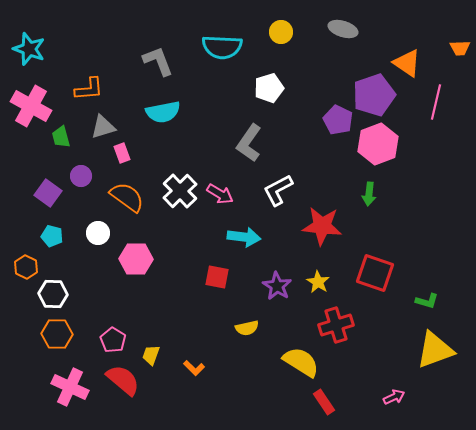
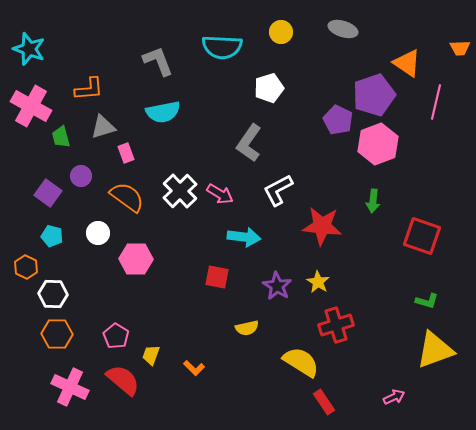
pink rectangle at (122, 153): moved 4 px right
green arrow at (369, 194): moved 4 px right, 7 px down
red square at (375, 273): moved 47 px right, 37 px up
pink pentagon at (113, 340): moved 3 px right, 4 px up
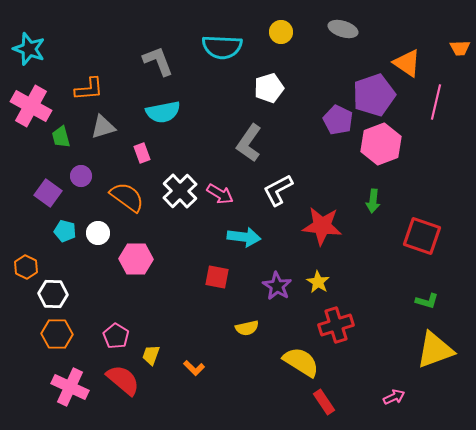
pink hexagon at (378, 144): moved 3 px right
pink rectangle at (126, 153): moved 16 px right
cyan pentagon at (52, 236): moved 13 px right, 5 px up
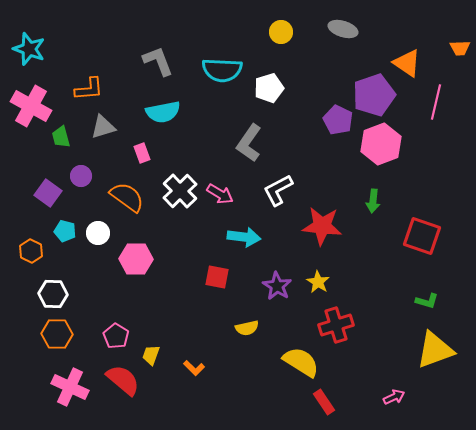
cyan semicircle at (222, 47): moved 23 px down
orange hexagon at (26, 267): moved 5 px right, 16 px up
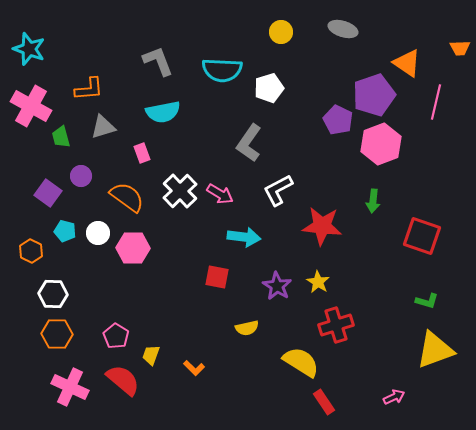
pink hexagon at (136, 259): moved 3 px left, 11 px up
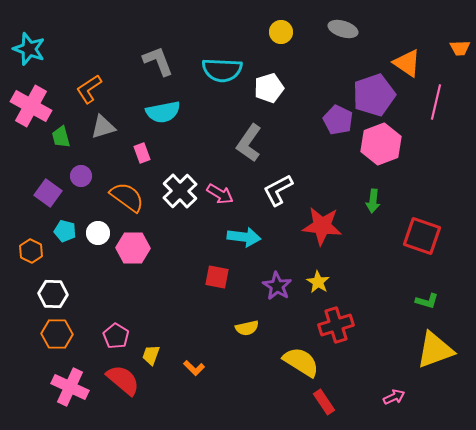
orange L-shape at (89, 89): rotated 152 degrees clockwise
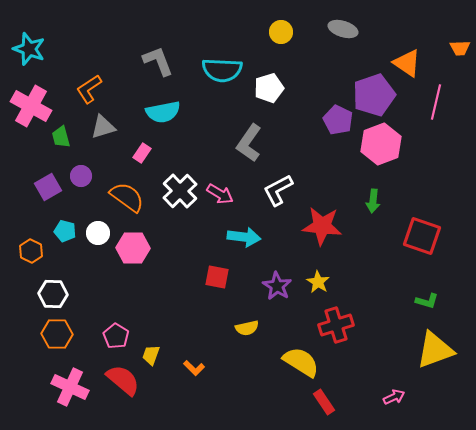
pink rectangle at (142, 153): rotated 54 degrees clockwise
purple square at (48, 193): moved 6 px up; rotated 24 degrees clockwise
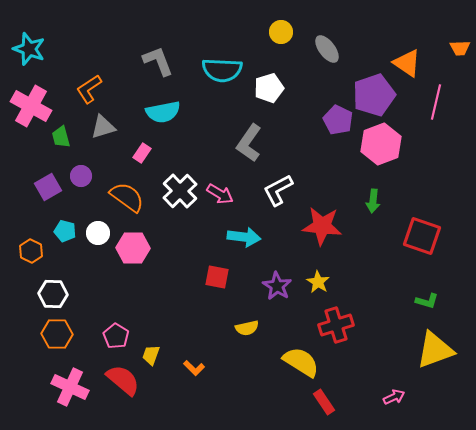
gray ellipse at (343, 29): moved 16 px left, 20 px down; rotated 36 degrees clockwise
